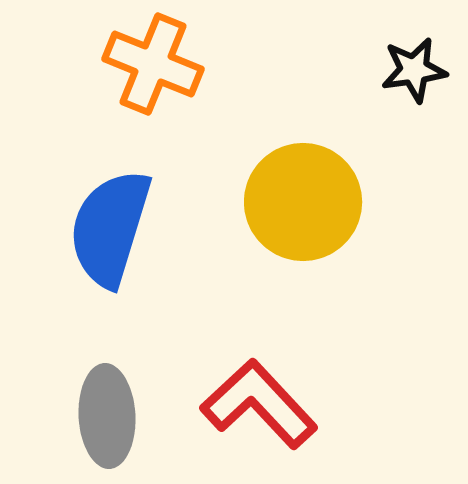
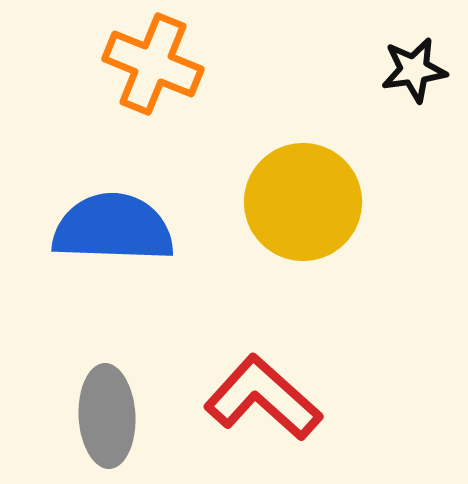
blue semicircle: moved 3 px right; rotated 75 degrees clockwise
red L-shape: moved 4 px right, 6 px up; rotated 5 degrees counterclockwise
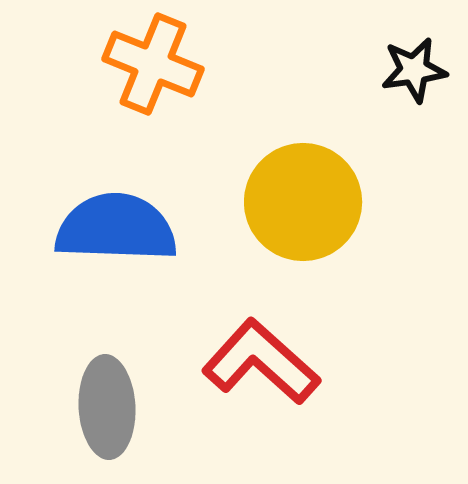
blue semicircle: moved 3 px right
red L-shape: moved 2 px left, 36 px up
gray ellipse: moved 9 px up
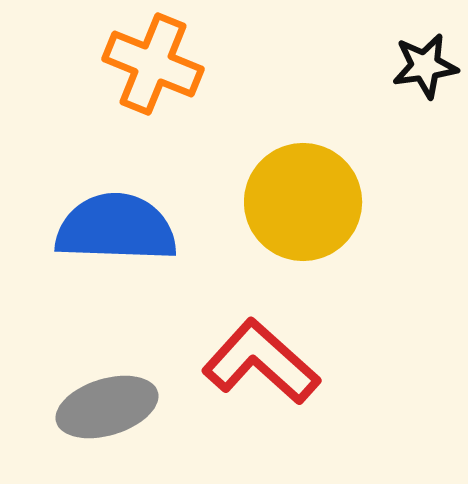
black star: moved 11 px right, 4 px up
gray ellipse: rotated 76 degrees clockwise
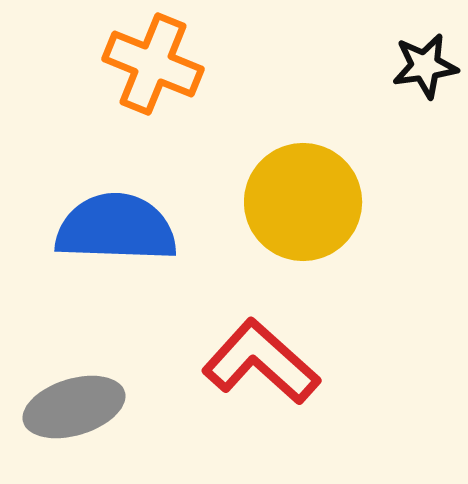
gray ellipse: moved 33 px left
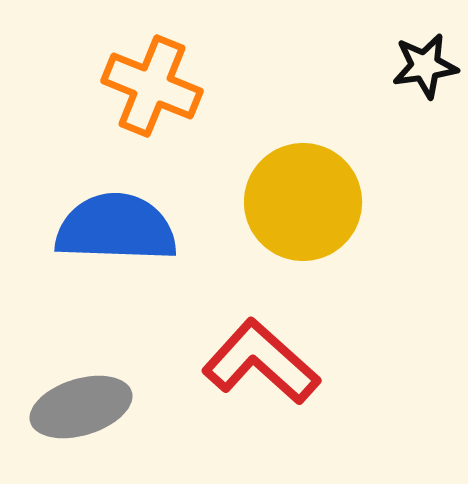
orange cross: moved 1 px left, 22 px down
gray ellipse: moved 7 px right
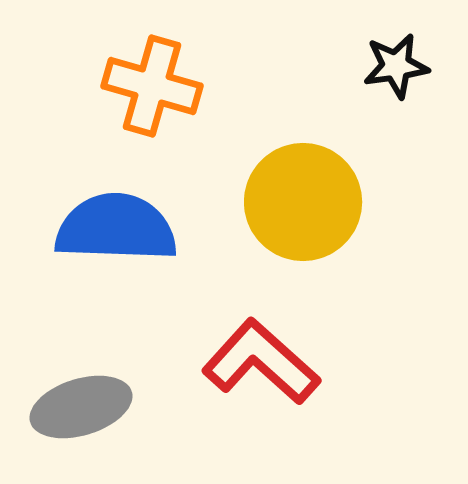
black star: moved 29 px left
orange cross: rotated 6 degrees counterclockwise
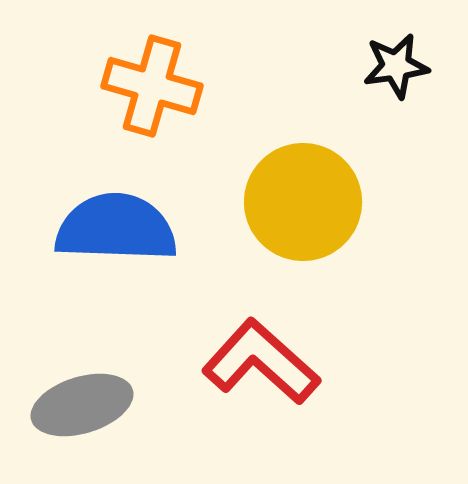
gray ellipse: moved 1 px right, 2 px up
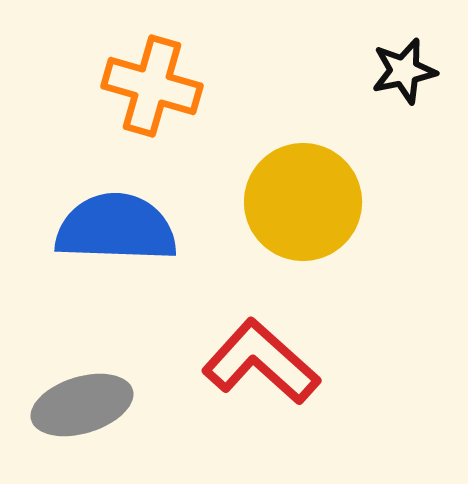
black star: moved 8 px right, 5 px down; rotated 4 degrees counterclockwise
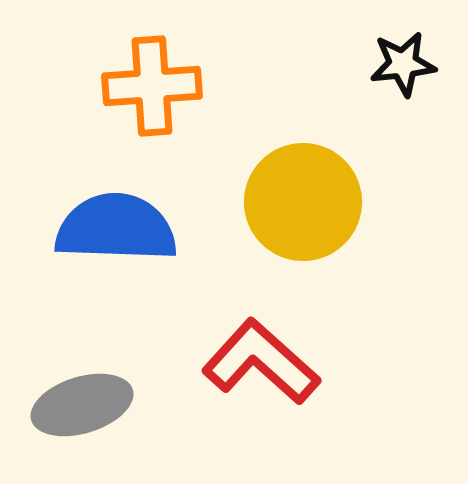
black star: moved 1 px left, 7 px up; rotated 6 degrees clockwise
orange cross: rotated 20 degrees counterclockwise
